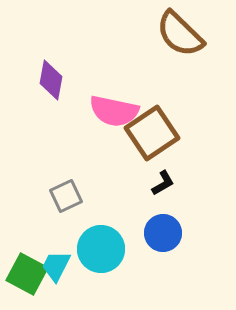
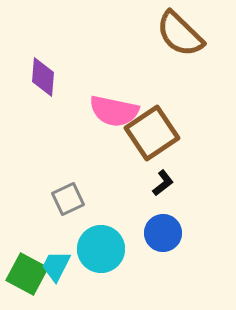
purple diamond: moved 8 px left, 3 px up; rotated 6 degrees counterclockwise
black L-shape: rotated 8 degrees counterclockwise
gray square: moved 2 px right, 3 px down
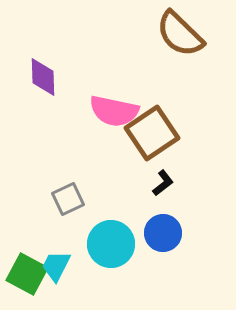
purple diamond: rotated 6 degrees counterclockwise
cyan circle: moved 10 px right, 5 px up
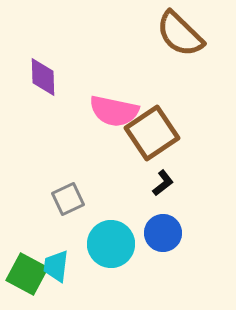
cyan trapezoid: rotated 20 degrees counterclockwise
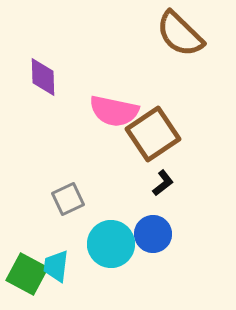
brown square: moved 1 px right, 1 px down
blue circle: moved 10 px left, 1 px down
